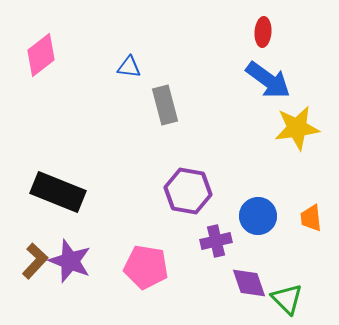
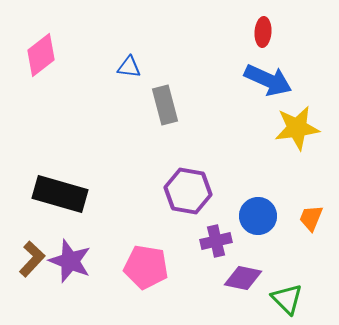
blue arrow: rotated 12 degrees counterclockwise
black rectangle: moved 2 px right, 2 px down; rotated 6 degrees counterclockwise
orange trapezoid: rotated 28 degrees clockwise
brown L-shape: moved 3 px left, 2 px up
purple diamond: moved 6 px left, 5 px up; rotated 60 degrees counterclockwise
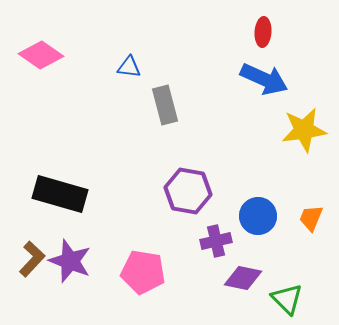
pink diamond: rotated 72 degrees clockwise
blue arrow: moved 4 px left, 1 px up
yellow star: moved 7 px right, 2 px down
pink pentagon: moved 3 px left, 5 px down
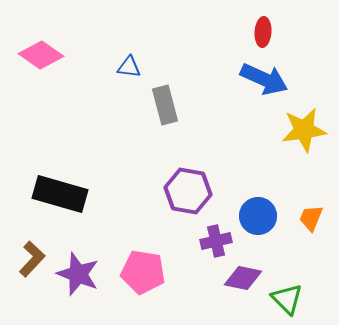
purple star: moved 8 px right, 13 px down
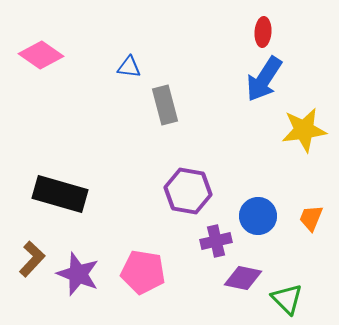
blue arrow: rotated 99 degrees clockwise
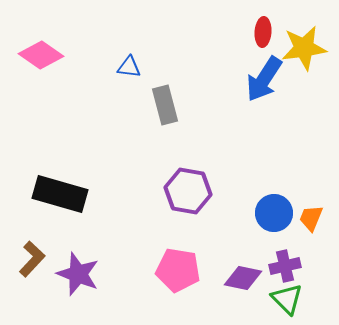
yellow star: moved 82 px up
blue circle: moved 16 px right, 3 px up
purple cross: moved 69 px right, 25 px down
pink pentagon: moved 35 px right, 2 px up
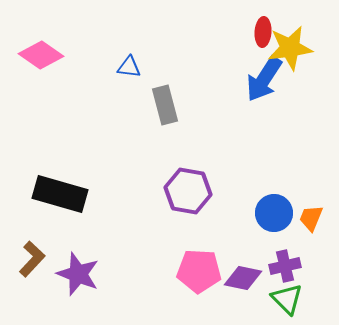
yellow star: moved 14 px left
pink pentagon: moved 21 px right, 1 px down; rotated 6 degrees counterclockwise
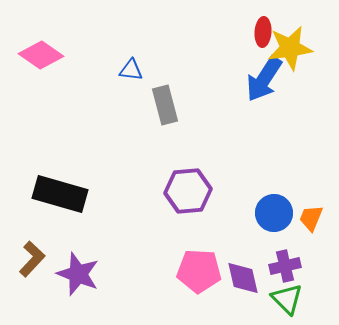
blue triangle: moved 2 px right, 3 px down
purple hexagon: rotated 15 degrees counterclockwise
purple diamond: rotated 66 degrees clockwise
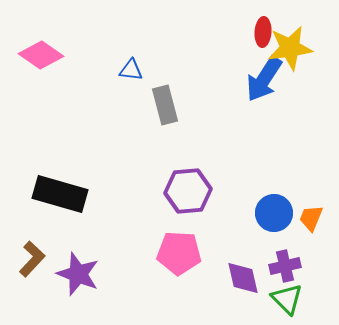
pink pentagon: moved 20 px left, 18 px up
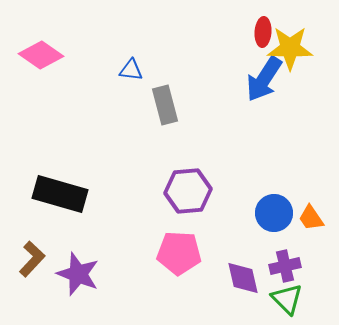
yellow star: rotated 9 degrees clockwise
orange trapezoid: rotated 56 degrees counterclockwise
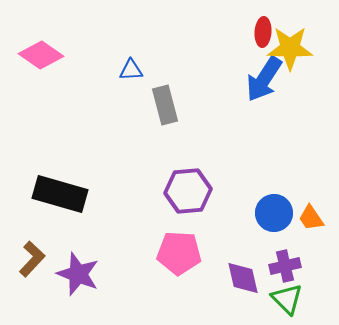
blue triangle: rotated 10 degrees counterclockwise
